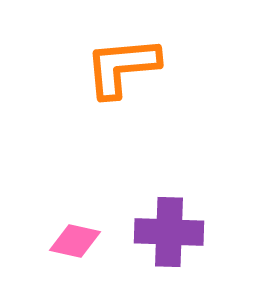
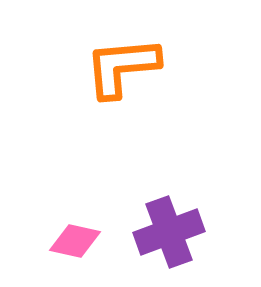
purple cross: rotated 22 degrees counterclockwise
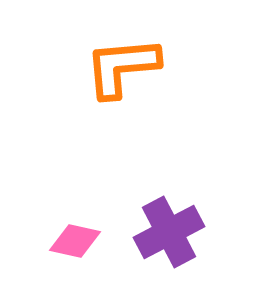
purple cross: rotated 8 degrees counterclockwise
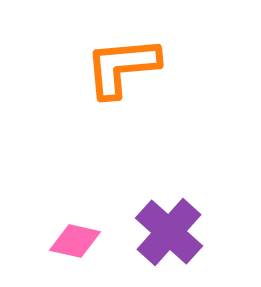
purple cross: rotated 20 degrees counterclockwise
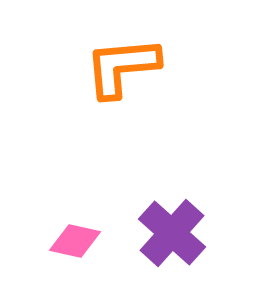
purple cross: moved 3 px right, 1 px down
